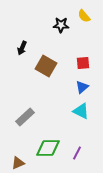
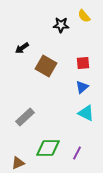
black arrow: rotated 32 degrees clockwise
cyan triangle: moved 5 px right, 2 px down
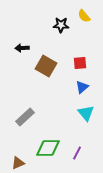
black arrow: rotated 32 degrees clockwise
red square: moved 3 px left
cyan triangle: rotated 24 degrees clockwise
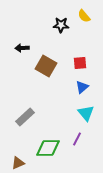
purple line: moved 14 px up
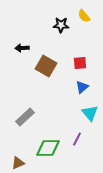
cyan triangle: moved 4 px right
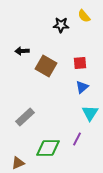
black arrow: moved 3 px down
cyan triangle: rotated 12 degrees clockwise
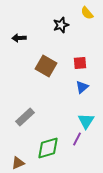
yellow semicircle: moved 3 px right, 3 px up
black star: rotated 21 degrees counterclockwise
black arrow: moved 3 px left, 13 px up
cyan triangle: moved 4 px left, 8 px down
green diamond: rotated 15 degrees counterclockwise
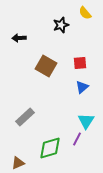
yellow semicircle: moved 2 px left
green diamond: moved 2 px right
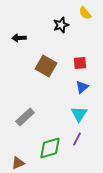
cyan triangle: moved 7 px left, 7 px up
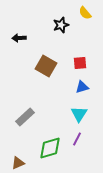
blue triangle: rotated 24 degrees clockwise
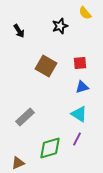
black star: moved 1 px left, 1 px down
black arrow: moved 7 px up; rotated 120 degrees counterclockwise
cyan triangle: rotated 30 degrees counterclockwise
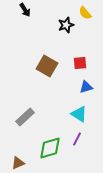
black star: moved 6 px right, 1 px up
black arrow: moved 6 px right, 21 px up
brown square: moved 1 px right
blue triangle: moved 4 px right
